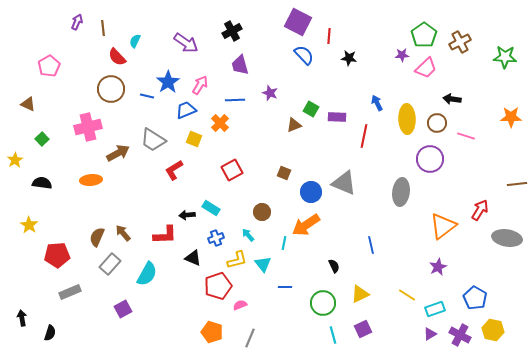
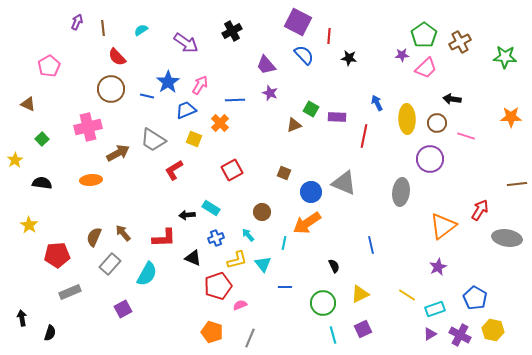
cyan semicircle at (135, 41): moved 6 px right, 11 px up; rotated 32 degrees clockwise
purple trapezoid at (240, 65): moved 26 px right; rotated 25 degrees counterclockwise
orange arrow at (306, 225): moved 1 px right, 2 px up
red L-shape at (165, 235): moved 1 px left, 3 px down
brown semicircle at (97, 237): moved 3 px left
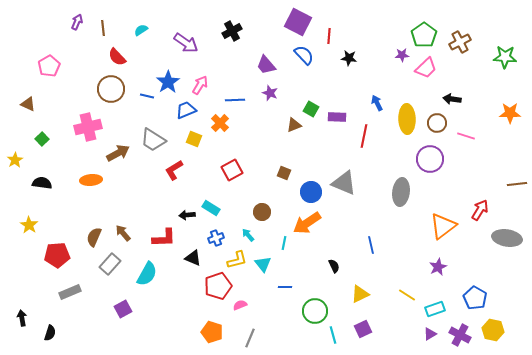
orange star at (511, 117): moved 1 px left, 4 px up
green circle at (323, 303): moved 8 px left, 8 px down
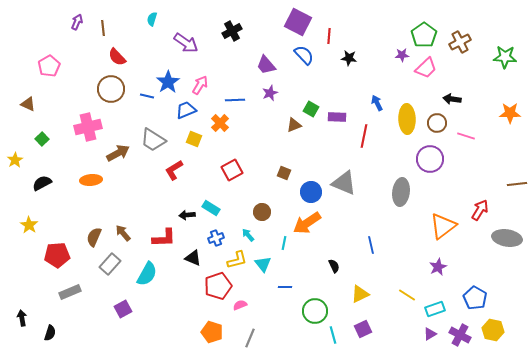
cyan semicircle at (141, 30): moved 11 px right, 11 px up; rotated 40 degrees counterclockwise
purple star at (270, 93): rotated 28 degrees clockwise
black semicircle at (42, 183): rotated 36 degrees counterclockwise
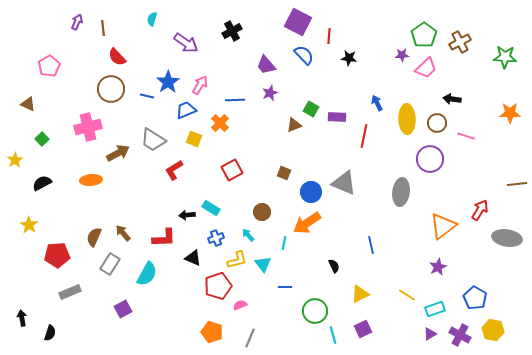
gray rectangle at (110, 264): rotated 10 degrees counterclockwise
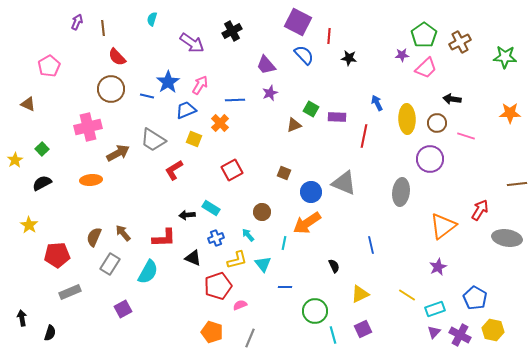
purple arrow at (186, 43): moved 6 px right
green square at (42, 139): moved 10 px down
cyan semicircle at (147, 274): moved 1 px right, 2 px up
purple triangle at (430, 334): moved 4 px right, 2 px up; rotated 16 degrees counterclockwise
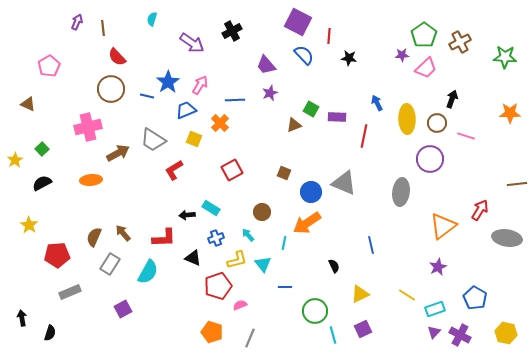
black arrow at (452, 99): rotated 102 degrees clockwise
yellow hexagon at (493, 330): moved 13 px right, 3 px down
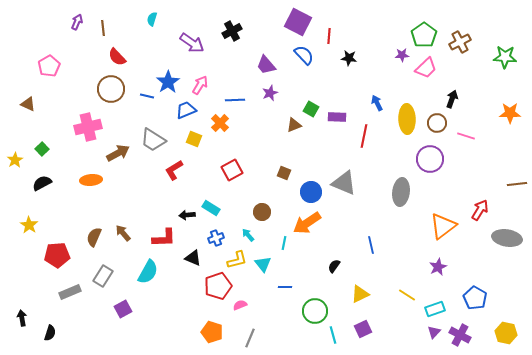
gray rectangle at (110, 264): moved 7 px left, 12 px down
black semicircle at (334, 266): rotated 120 degrees counterclockwise
